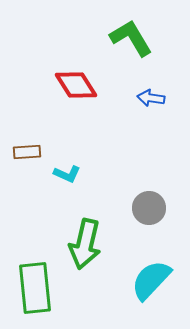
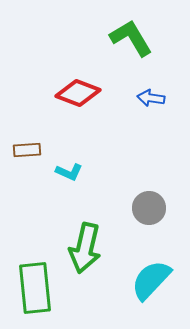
red diamond: moved 2 px right, 8 px down; rotated 36 degrees counterclockwise
brown rectangle: moved 2 px up
cyan L-shape: moved 2 px right, 2 px up
green arrow: moved 4 px down
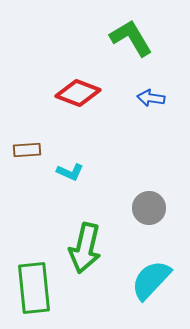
cyan L-shape: moved 1 px right
green rectangle: moved 1 px left
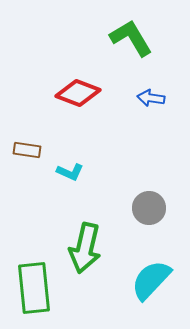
brown rectangle: rotated 12 degrees clockwise
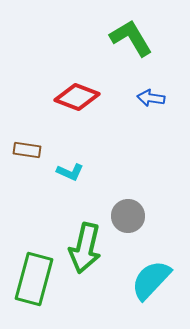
red diamond: moved 1 px left, 4 px down
gray circle: moved 21 px left, 8 px down
green rectangle: moved 9 px up; rotated 21 degrees clockwise
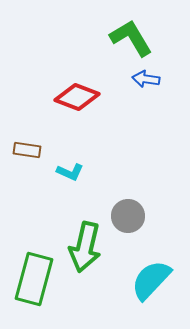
blue arrow: moved 5 px left, 19 px up
green arrow: moved 1 px up
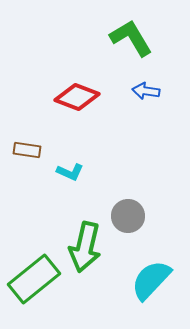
blue arrow: moved 12 px down
green rectangle: rotated 36 degrees clockwise
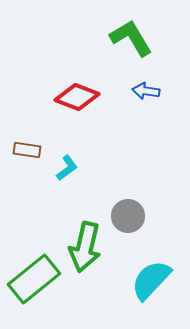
cyan L-shape: moved 3 px left, 4 px up; rotated 60 degrees counterclockwise
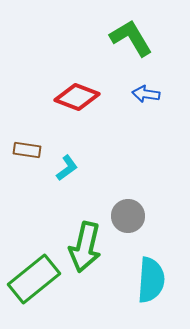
blue arrow: moved 3 px down
cyan semicircle: rotated 141 degrees clockwise
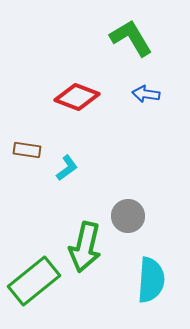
green rectangle: moved 2 px down
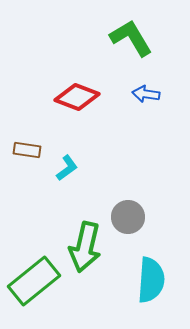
gray circle: moved 1 px down
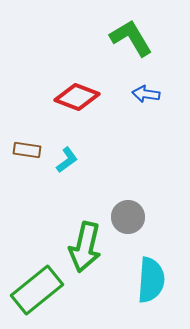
cyan L-shape: moved 8 px up
green rectangle: moved 3 px right, 9 px down
